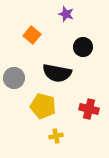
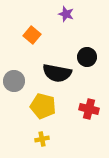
black circle: moved 4 px right, 10 px down
gray circle: moved 3 px down
yellow cross: moved 14 px left, 3 px down
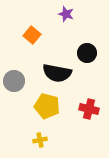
black circle: moved 4 px up
yellow pentagon: moved 4 px right
yellow cross: moved 2 px left, 1 px down
